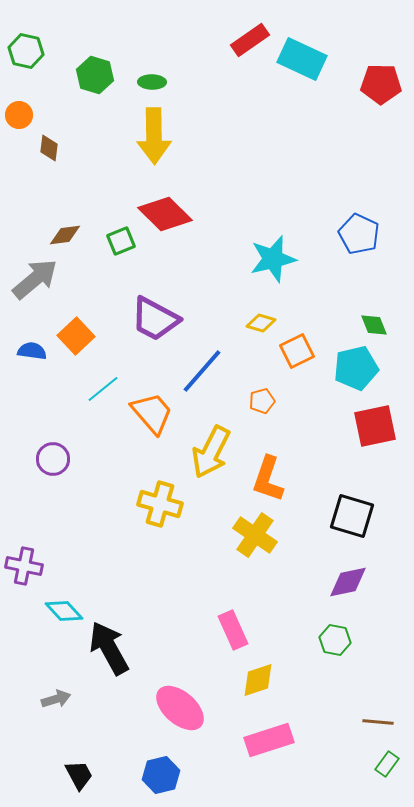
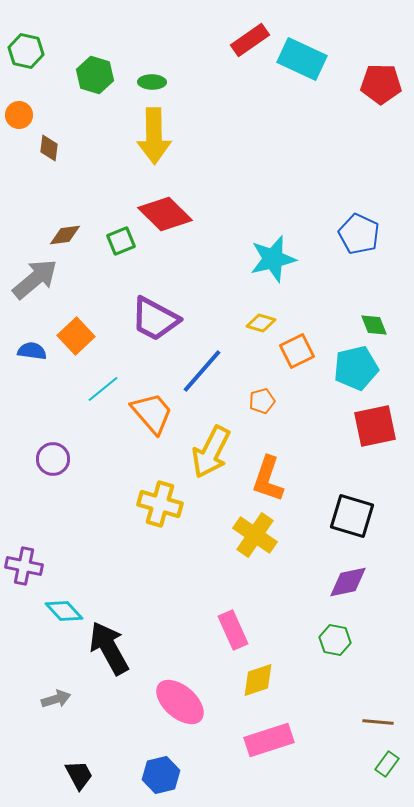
pink ellipse at (180, 708): moved 6 px up
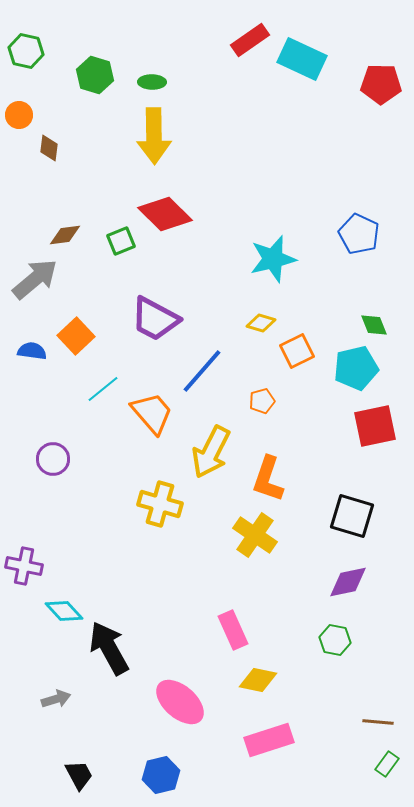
yellow diamond at (258, 680): rotated 30 degrees clockwise
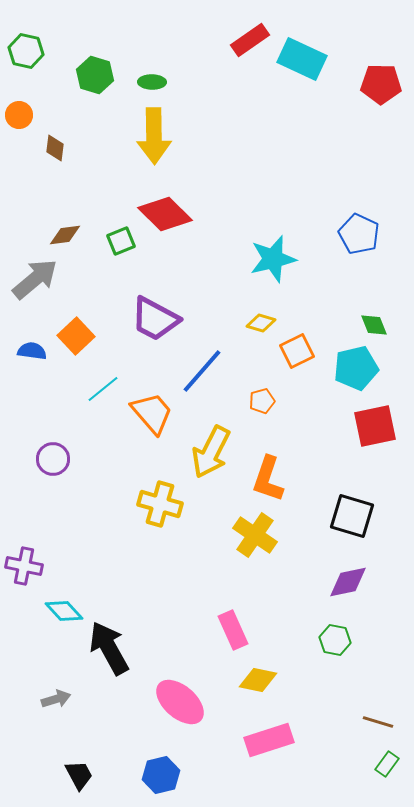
brown diamond at (49, 148): moved 6 px right
brown line at (378, 722): rotated 12 degrees clockwise
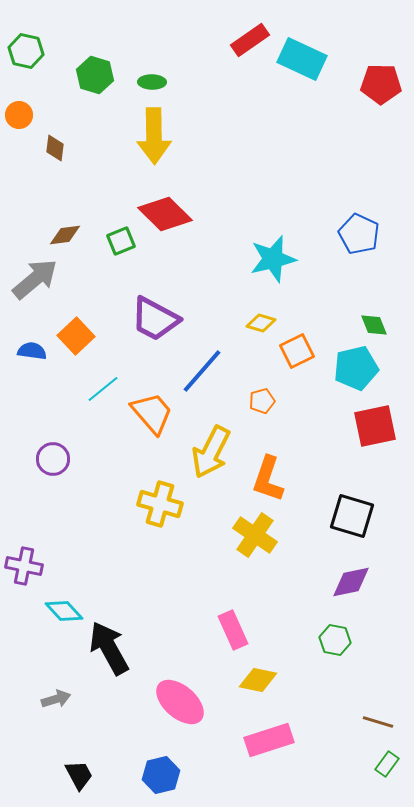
purple diamond at (348, 582): moved 3 px right
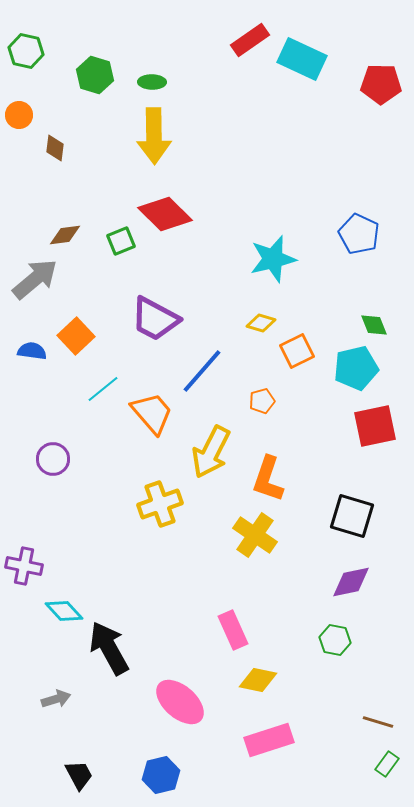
yellow cross at (160, 504): rotated 36 degrees counterclockwise
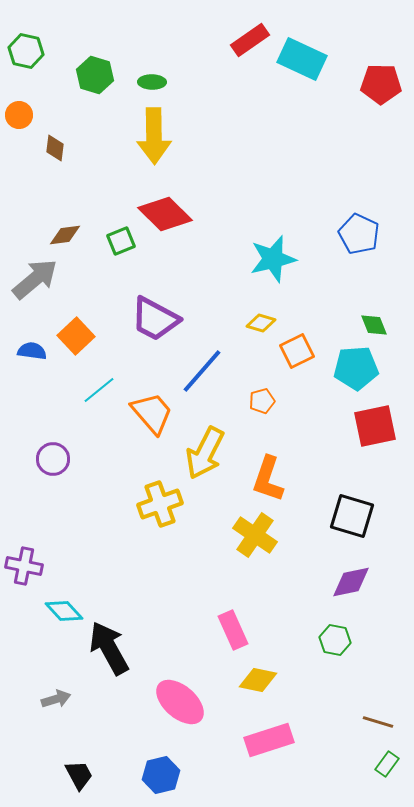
cyan pentagon at (356, 368): rotated 9 degrees clockwise
cyan line at (103, 389): moved 4 px left, 1 px down
yellow arrow at (211, 452): moved 6 px left, 1 px down
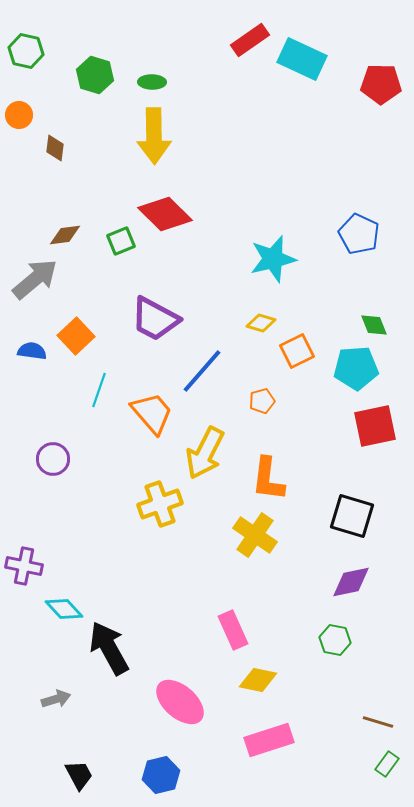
cyan line at (99, 390): rotated 32 degrees counterclockwise
orange L-shape at (268, 479): rotated 12 degrees counterclockwise
cyan diamond at (64, 611): moved 2 px up
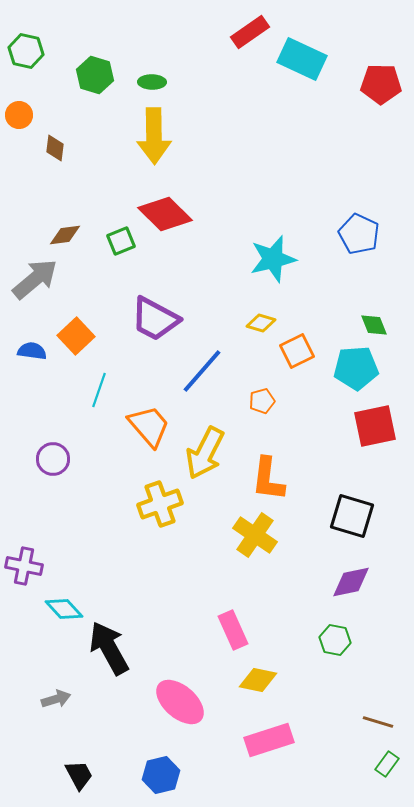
red rectangle at (250, 40): moved 8 px up
orange trapezoid at (152, 413): moved 3 px left, 13 px down
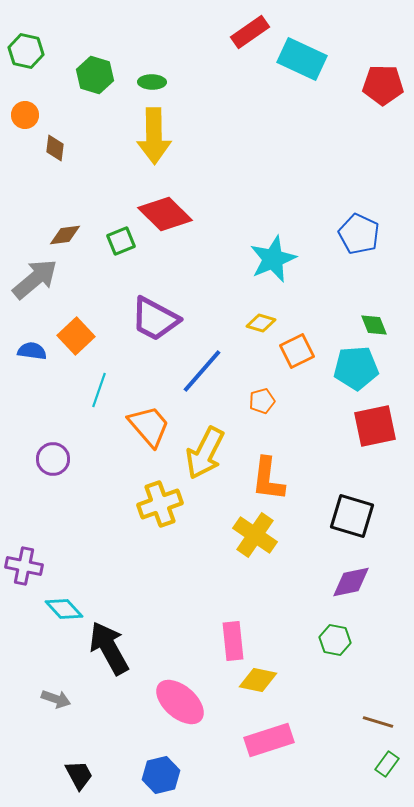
red pentagon at (381, 84): moved 2 px right, 1 px down
orange circle at (19, 115): moved 6 px right
cyan star at (273, 259): rotated 9 degrees counterclockwise
pink rectangle at (233, 630): moved 11 px down; rotated 18 degrees clockwise
gray arrow at (56, 699): rotated 36 degrees clockwise
